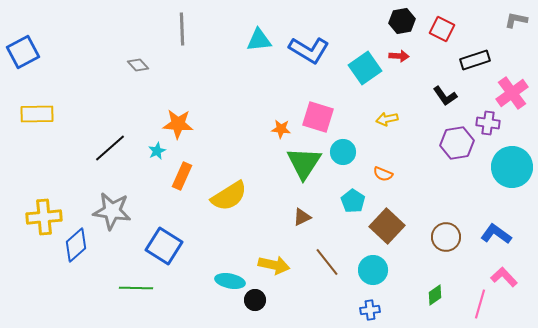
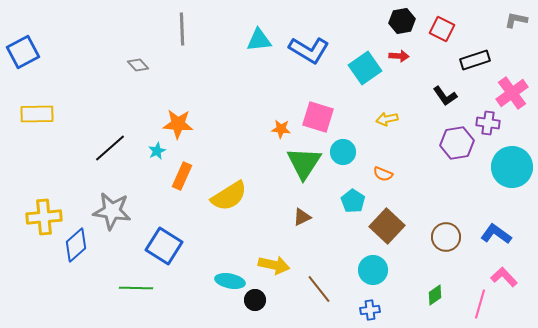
brown line at (327, 262): moved 8 px left, 27 px down
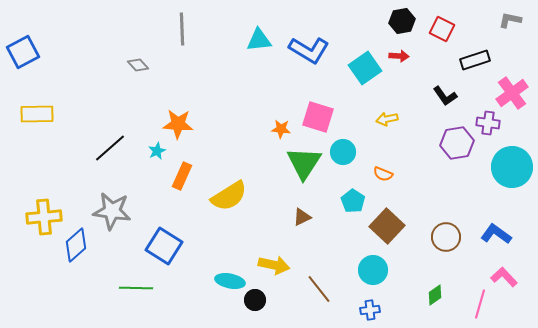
gray L-shape at (516, 20): moved 6 px left
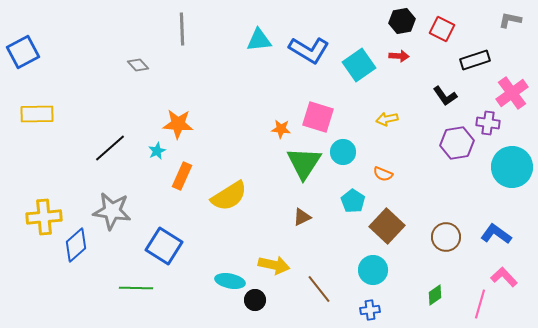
cyan square at (365, 68): moved 6 px left, 3 px up
